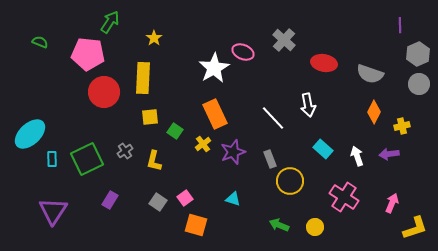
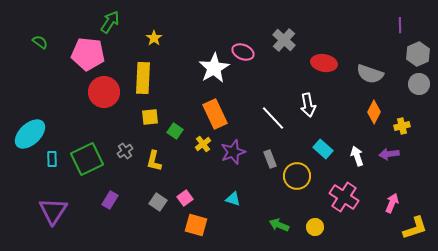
green semicircle at (40, 42): rotated 14 degrees clockwise
yellow circle at (290, 181): moved 7 px right, 5 px up
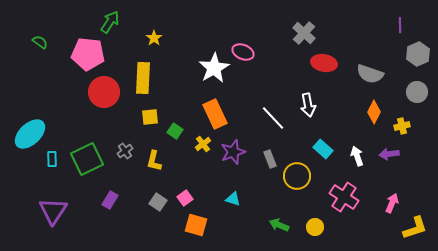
gray cross at (284, 40): moved 20 px right, 7 px up
gray circle at (419, 84): moved 2 px left, 8 px down
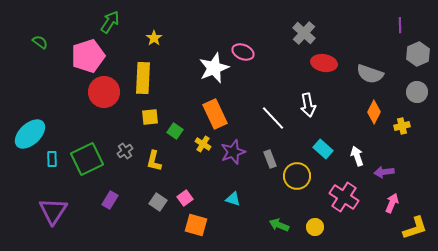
pink pentagon at (88, 54): moved 2 px down; rotated 24 degrees counterclockwise
white star at (214, 68): rotated 8 degrees clockwise
yellow cross at (203, 144): rotated 21 degrees counterclockwise
purple arrow at (389, 154): moved 5 px left, 18 px down
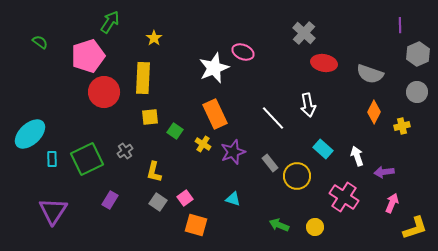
gray rectangle at (270, 159): moved 4 px down; rotated 18 degrees counterclockwise
yellow L-shape at (154, 161): moved 11 px down
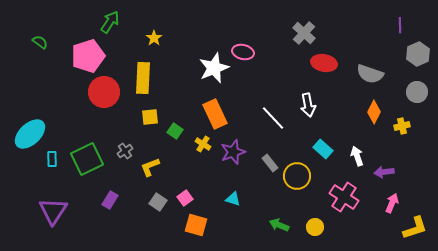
pink ellipse at (243, 52): rotated 10 degrees counterclockwise
yellow L-shape at (154, 172): moved 4 px left, 5 px up; rotated 55 degrees clockwise
